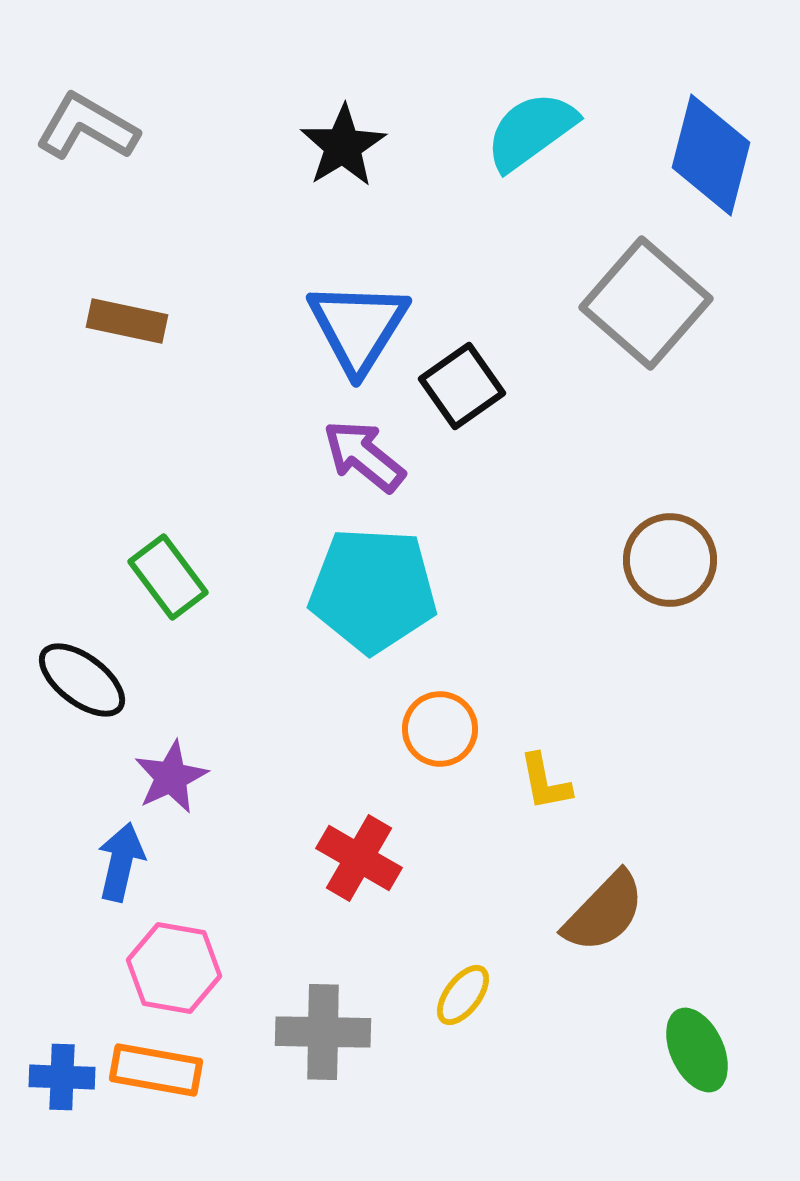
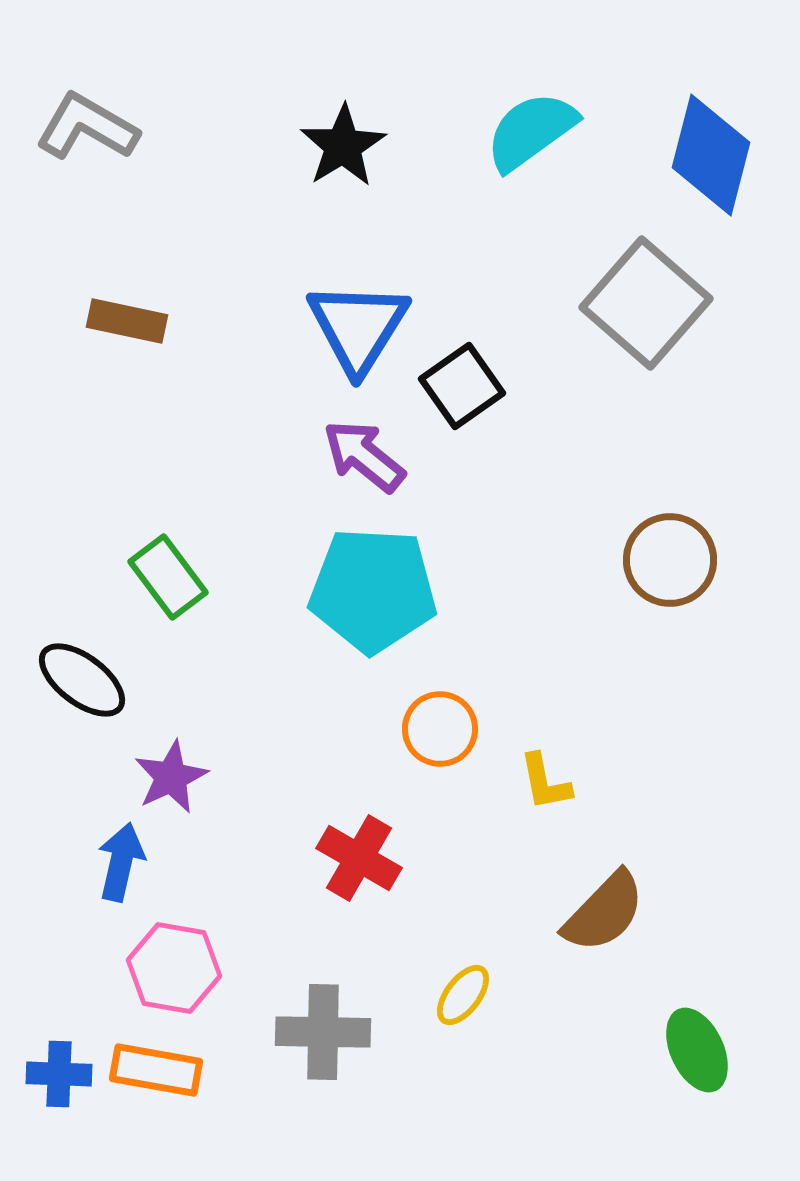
blue cross: moved 3 px left, 3 px up
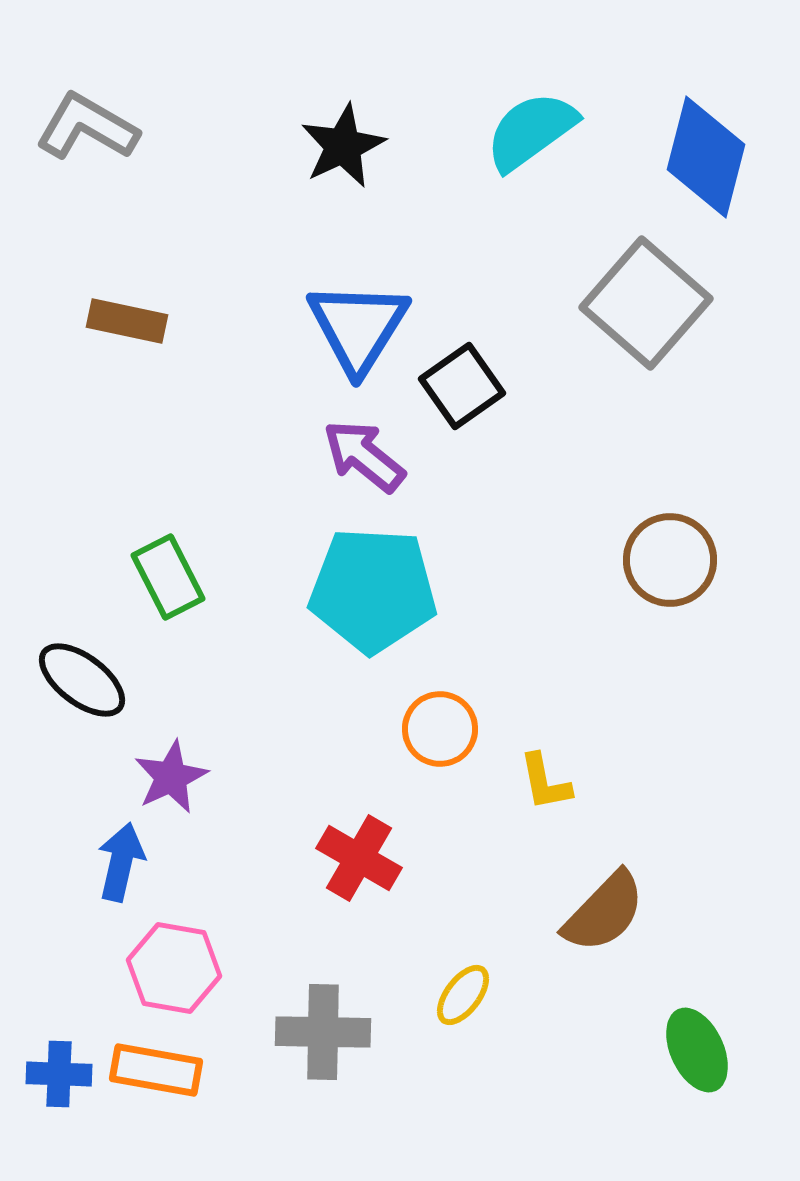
black star: rotated 6 degrees clockwise
blue diamond: moved 5 px left, 2 px down
green rectangle: rotated 10 degrees clockwise
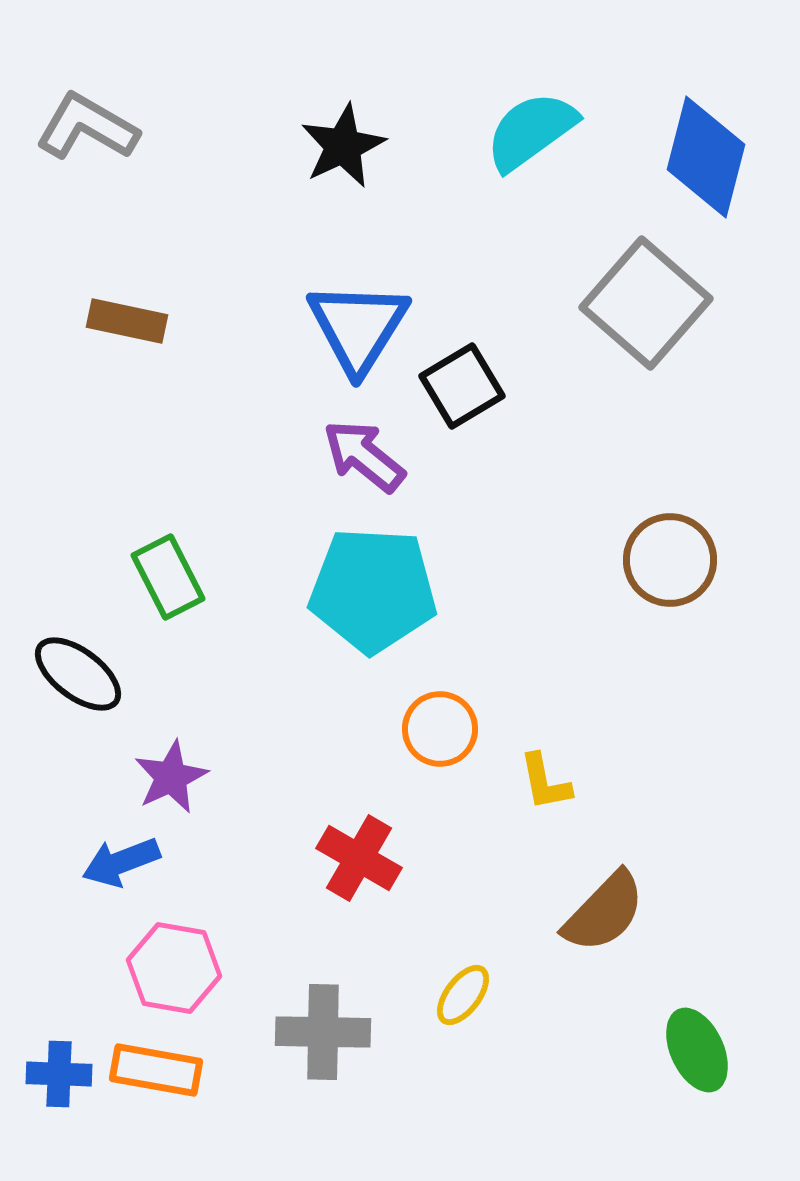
black square: rotated 4 degrees clockwise
black ellipse: moved 4 px left, 6 px up
blue arrow: rotated 124 degrees counterclockwise
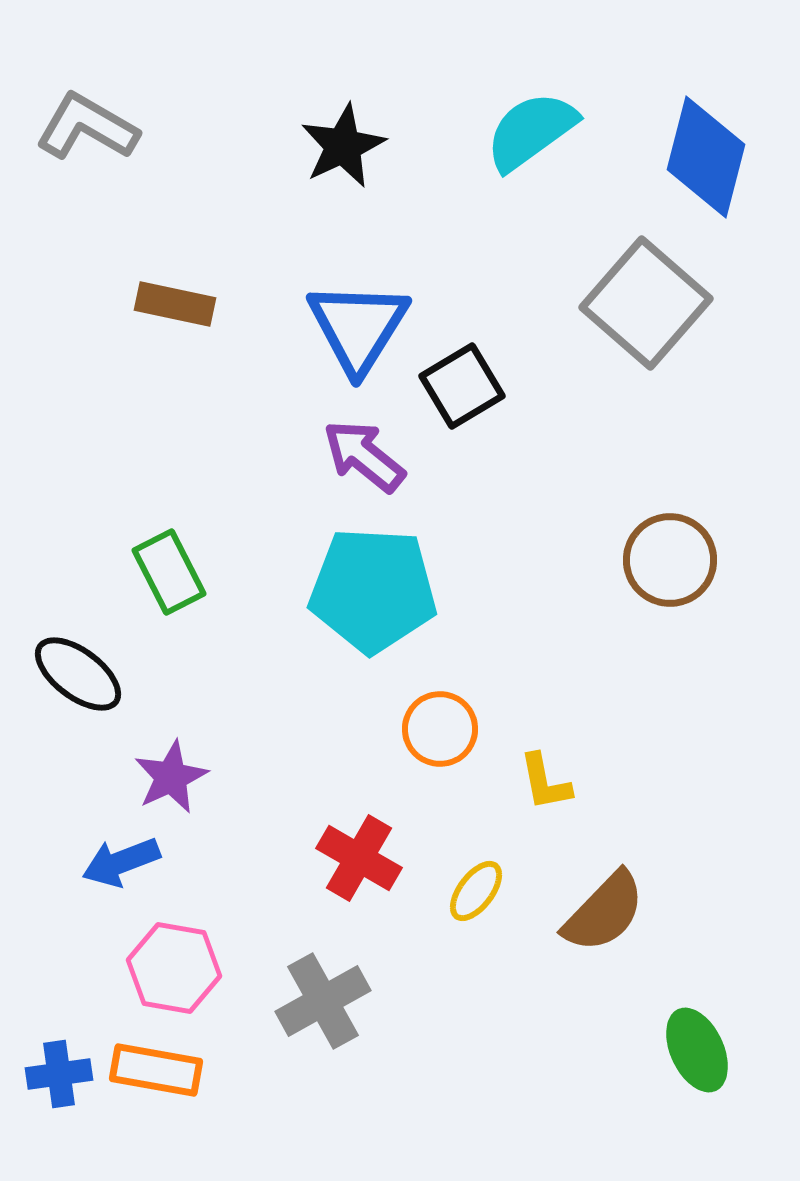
brown rectangle: moved 48 px right, 17 px up
green rectangle: moved 1 px right, 5 px up
yellow ellipse: moved 13 px right, 104 px up
gray cross: moved 31 px up; rotated 30 degrees counterclockwise
blue cross: rotated 10 degrees counterclockwise
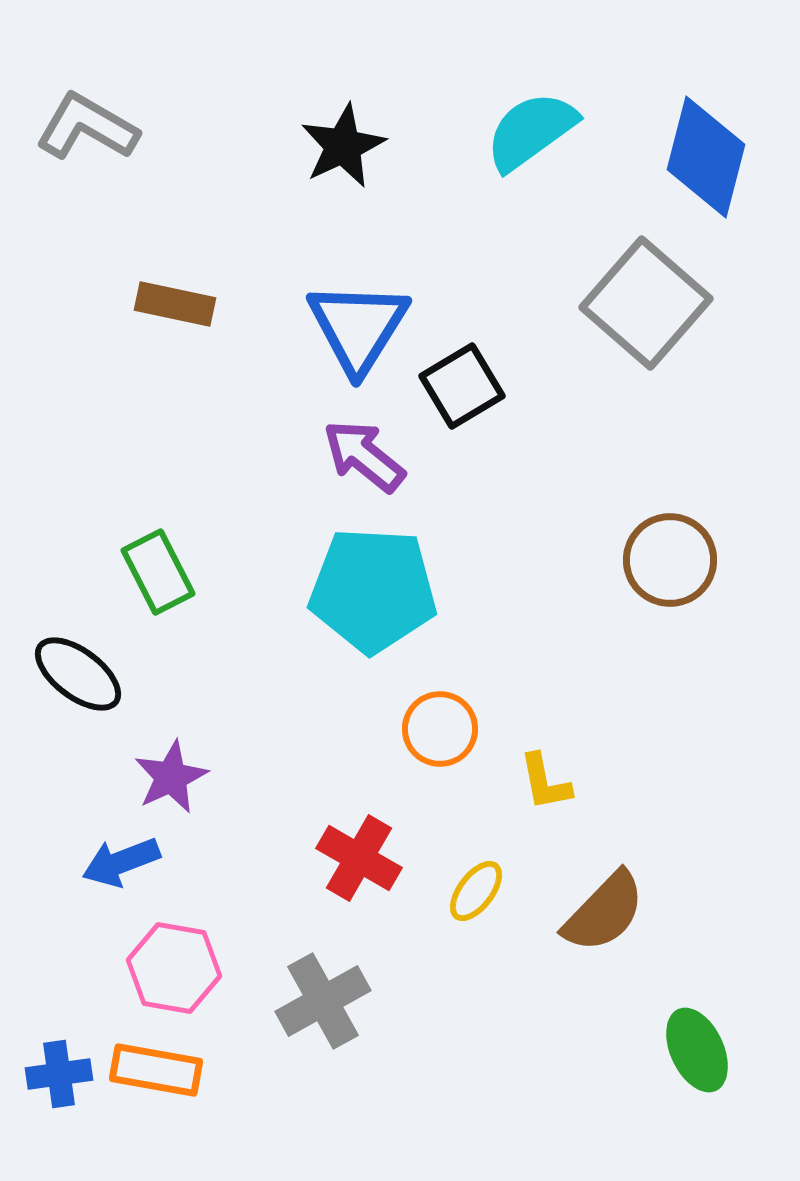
green rectangle: moved 11 px left
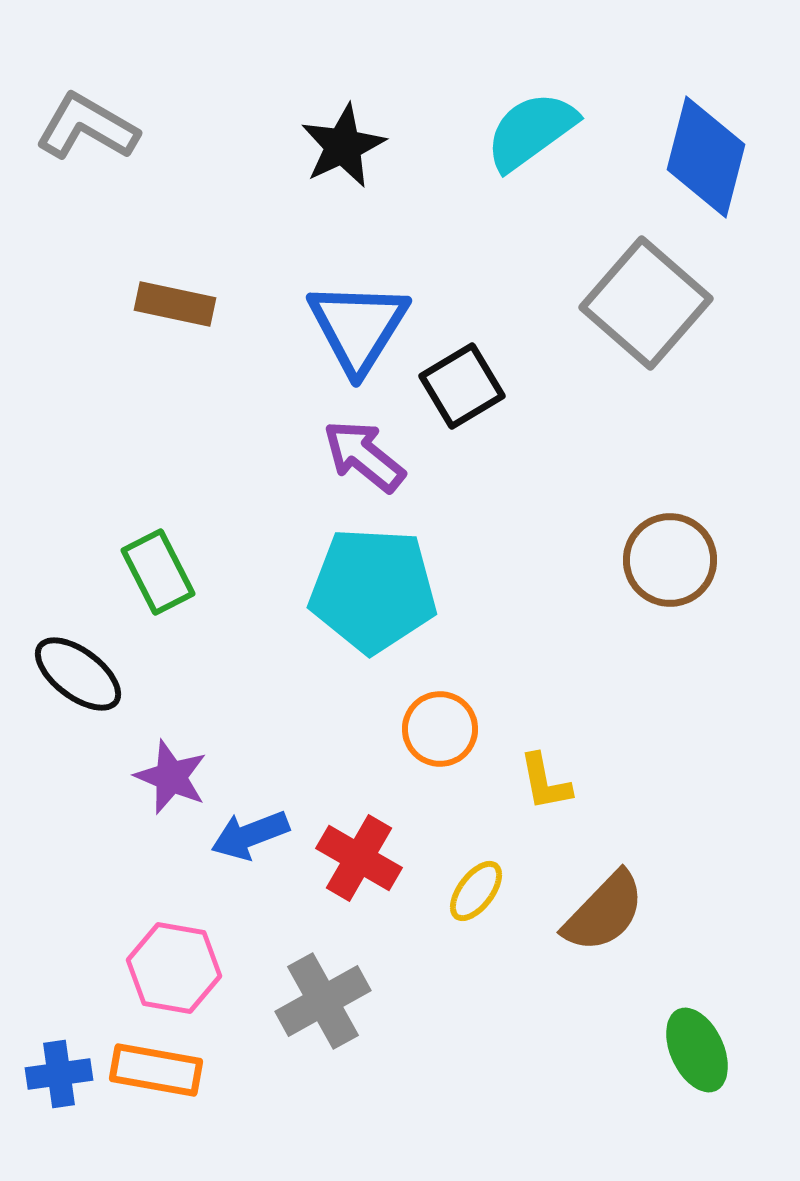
purple star: rotated 24 degrees counterclockwise
blue arrow: moved 129 px right, 27 px up
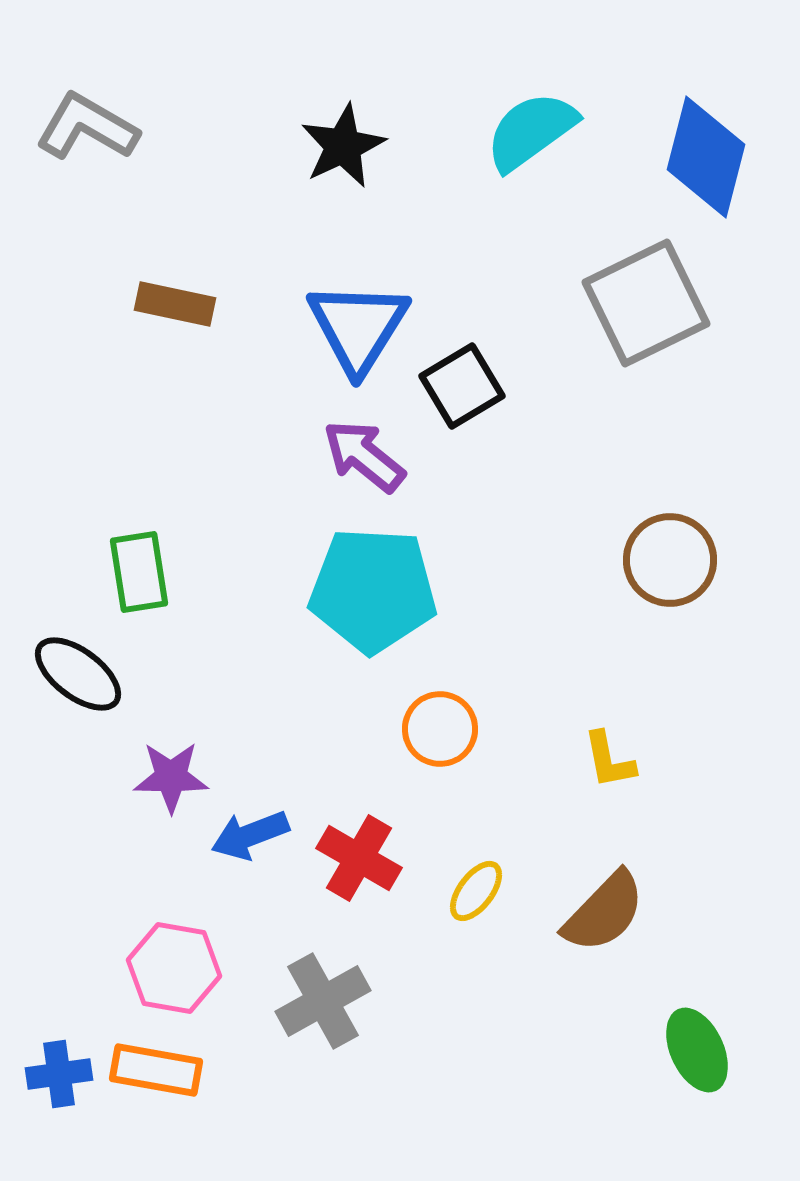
gray square: rotated 23 degrees clockwise
green rectangle: moved 19 px left; rotated 18 degrees clockwise
purple star: rotated 22 degrees counterclockwise
yellow L-shape: moved 64 px right, 22 px up
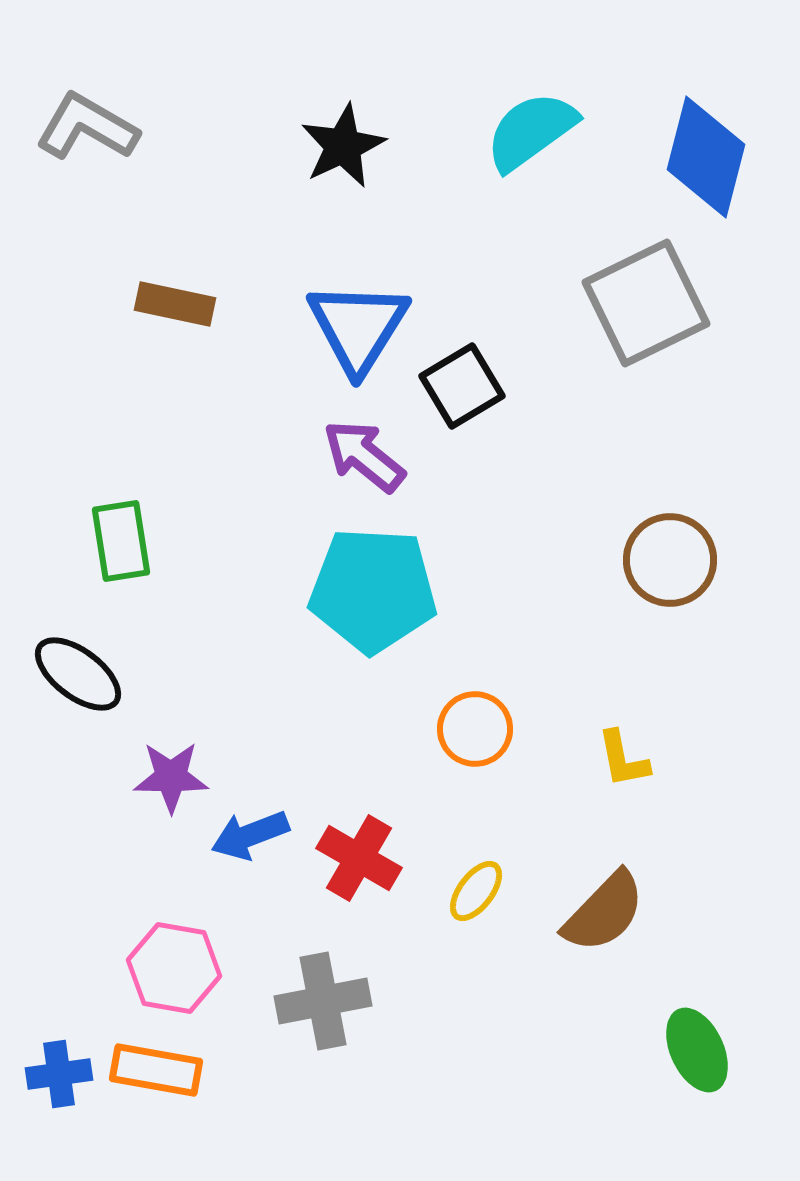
green rectangle: moved 18 px left, 31 px up
orange circle: moved 35 px right
yellow L-shape: moved 14 px right, 1 px up
gray cross: rotated 18 degrees clockwise
